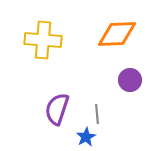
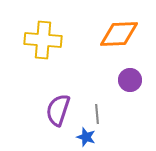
orange diamond: moved 2 px right
purple semicircle: moved 1 px right, 1 px down
blue star: rotated 24 degrees counterclockwise
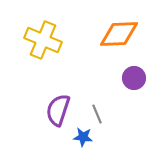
yellow cross: rotated 18 degrees clockwise
purple circle: moved 4 px right, 2 px up
gray line: rotated 18 degrees counterclockwise
blue star: moved 3 px left; rotated 12 degrees counterclockwise
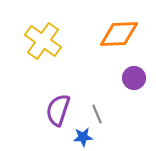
yellow cross: moved 1 px down; rotated 12 degrees clockwise
blue star: rotated 12 degrees counterclockwise
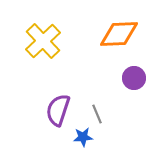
yellow cross: rotated 12 degrees clockwise
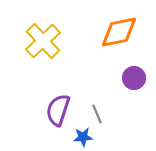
orange diamond: moved 2 px up; rotated 9 degrees counterclockwise
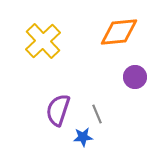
orange diamond: rotated 6 degrees clockwise
purple circle: moved 1 px right, 1 px up
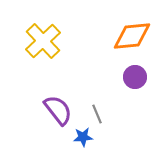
orange diamond: moved 13 px right, 4 px down
purple semicircle: rotated 124 degrees clockwise
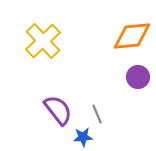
purple circle: moved 3 px right
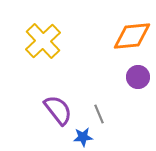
gray line: moved 2 px right
